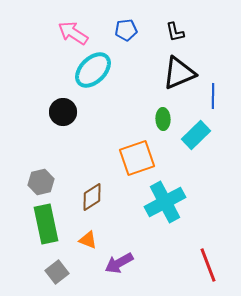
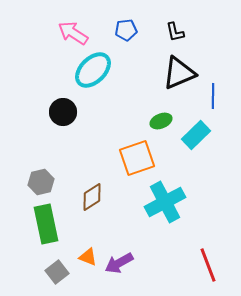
green ellipse: moved 2 px left, 2 px down; rotated 70 degrees clockwise
orange triangle: moved 17 px down
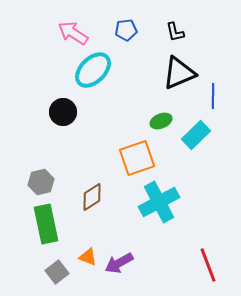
cyan cross: moved 6 px left
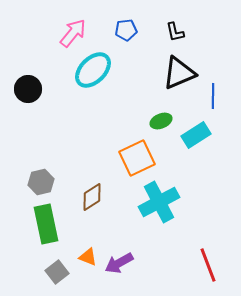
pink arrow: rotated 96 degrees clockwise
black circle: moved 35 px left, 23 px up
cyan rectangle: rotated 12 degrees clockwise
orange square: rotated 6 degrees counterclockwise
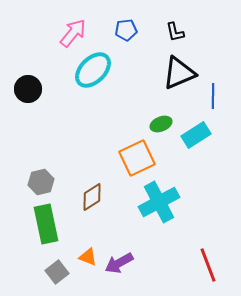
green ellipse: moved 3 px down
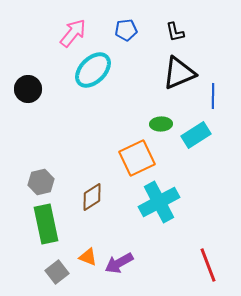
green ellipse: rotated 20 degrees clockwise
